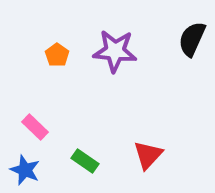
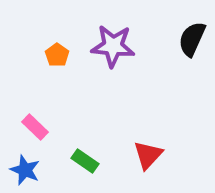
purple star: moved 2 px left, 5 px up
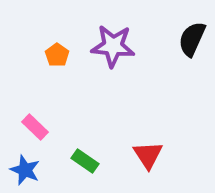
red triangle: rotated 16 degrees counterclockwise
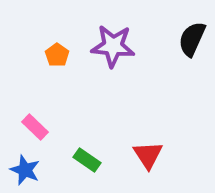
green rectangle: moved 2 px right, 1 px up
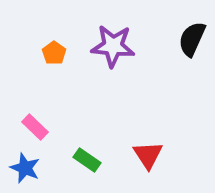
orange pentagon: moved 3 px left, 2 px up
blue star: moved 2 px up
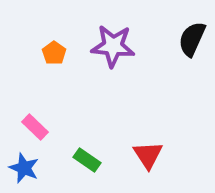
blue star: moved 1 px left
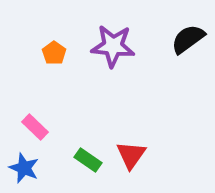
black semicircle: moved 4 px left; rotated 30 degrees clockwise
red triangle: moved 17 px left; rotated 8 degrees clockwise
green rectangle: moved 1 px right
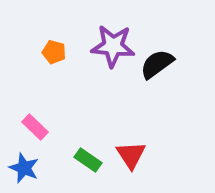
black semicircle: moved 31 px left, 25 px down
orange pentagon: moved 1 px up; rotated 20 degrees counterclockwise
red triangle: rotated 8 degrees counterclockwise
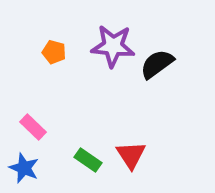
pink rectangle: moved 2 px left
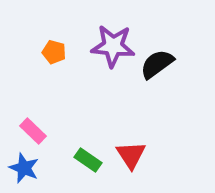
pink rectangle: moved 4 px down
